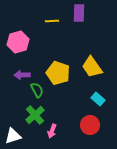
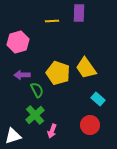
yellow trapezoid: moved 6 px left, 1 px down
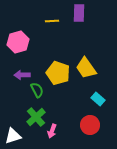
green cross: moved 1 px right, 2 px down
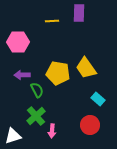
pink hexagon: rotated 15 degrees clockwise
yellow pentagon: rotated 10 degrees counterclockwise
green cross: moved 1 px up
pink arrow: rotated 16 degrees counterclockwise
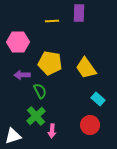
yellow pentagon: moved 8 px left, 10 px up
green semicircle: moved 3 px right, 1 px down
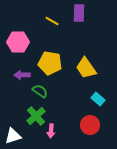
yellow line: rotated 32 degrees clockwise
green semicircle: rotated 28 degrees counterclockwise
pink arrow: moved 1 px left
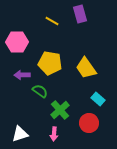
purple rectangle: moved 1 px right, 1 px down; rotated 18 degrees counterclockwise
pink hexagon: moved 1 px left
green cross: moved 24 px right, 6 px up
red circle: moved 1 px left, 2 px up
pink arrow: moved 3 px right, 3 px down
white triangle: moved 7 px right, 2 px up
